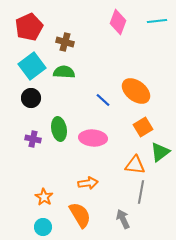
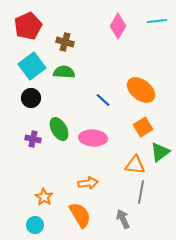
pink diamond: moved 4 px down; rotated 10 degrees clockwise
red pentagon: moved 1 px left, 1 px up
orange ellipse: moved 5 px right, 1 px up
green ellipse: rotated 20 degrees counterclockwise
cyan circle: moved 8 px left, 2 px up
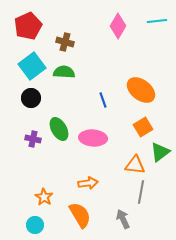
blue line: rotated 28 degrees clockwise
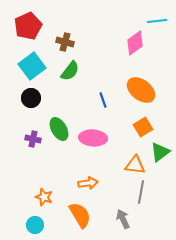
pink diamond: moved 17 px right, 17 px down; rotated 25 degrees clockwise
green semicircle: moved 6 px right, 1 px up; rotated 125 degrees clockwise
orange star: rotated 12 degrees counterclockwise
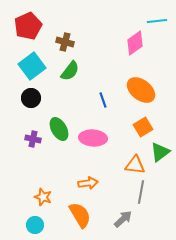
orange star: moved 1 px left
gray arrow: rotated 72 degrees clockwise
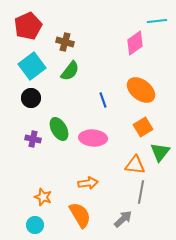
green triangle: rotated 15 degrees counterclockwise
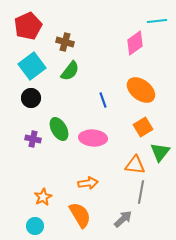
orange star: rotated 24 degrees clockwise
cyan circle: moved 1 px down
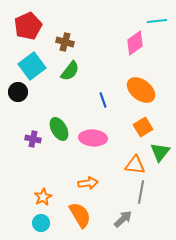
black circle: moved 13 px left, 6 px up
cyan circle: moved 6 px right, 3 px up
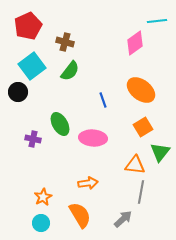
green ellipse: moved 1 px right, 5 px up
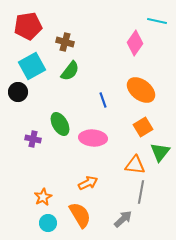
cyan line: rotated 18 degrees clockwise
red pentagon: rotated 16 degrees clockwise
pink diamond: rotated 20 degrees counterclockwise
cyan square: rotated 8 degrees clockwise
orange arrow: rotated 18 degrees counterclockwise
cyan circle: moved 7 px right
